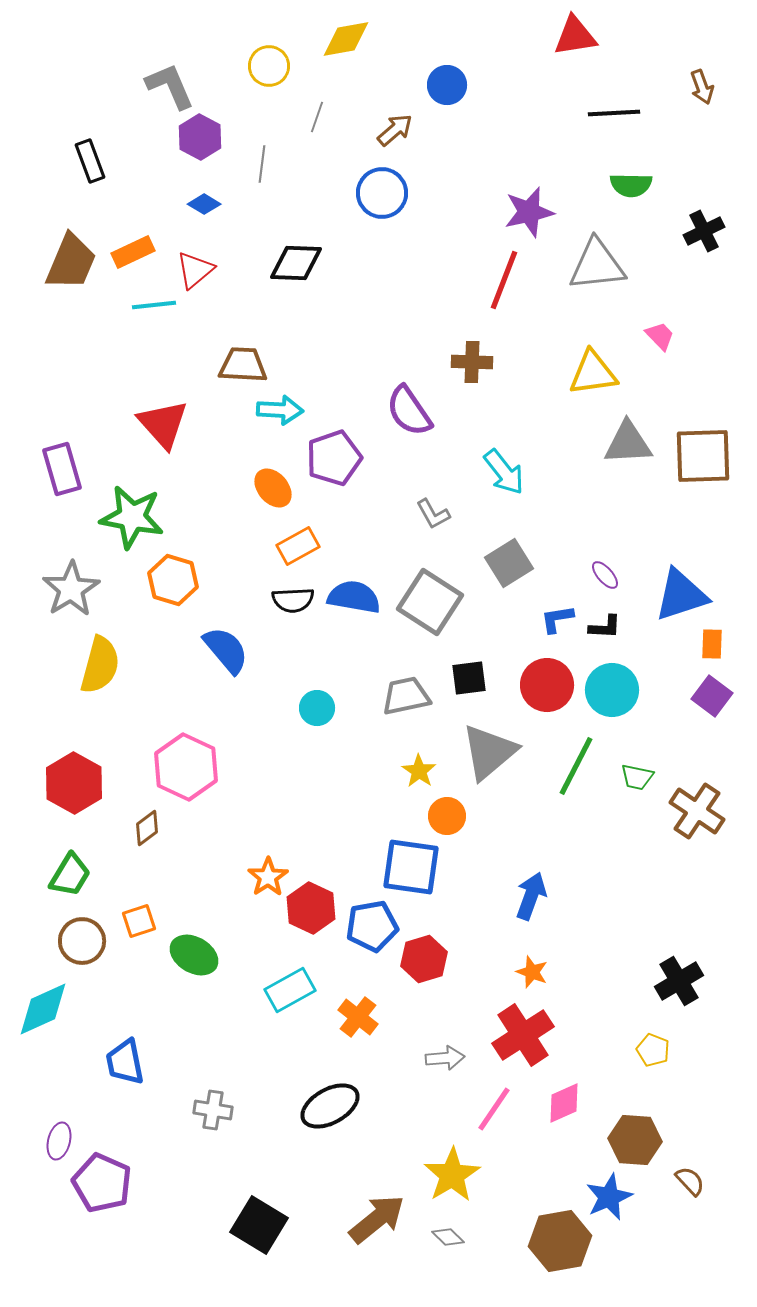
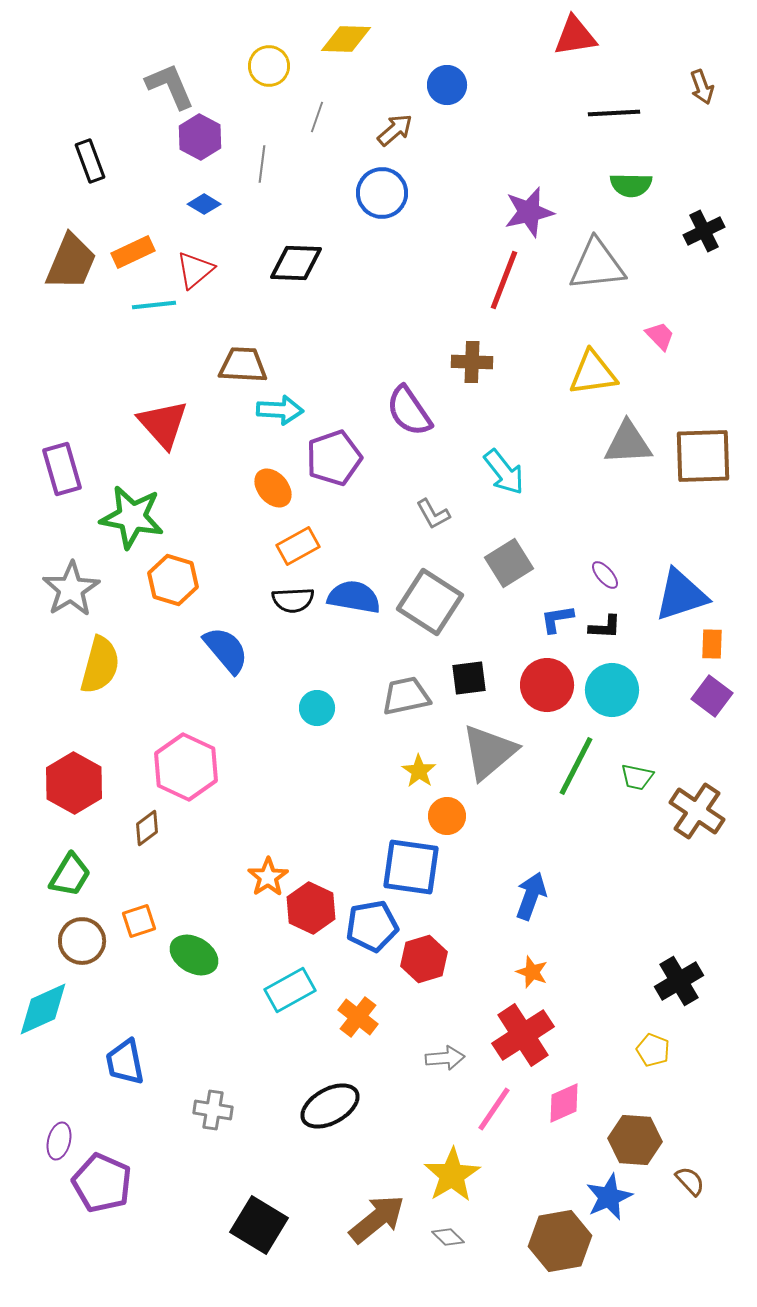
yellow diamond at (346, 39): rotated 12 degrees clockwise
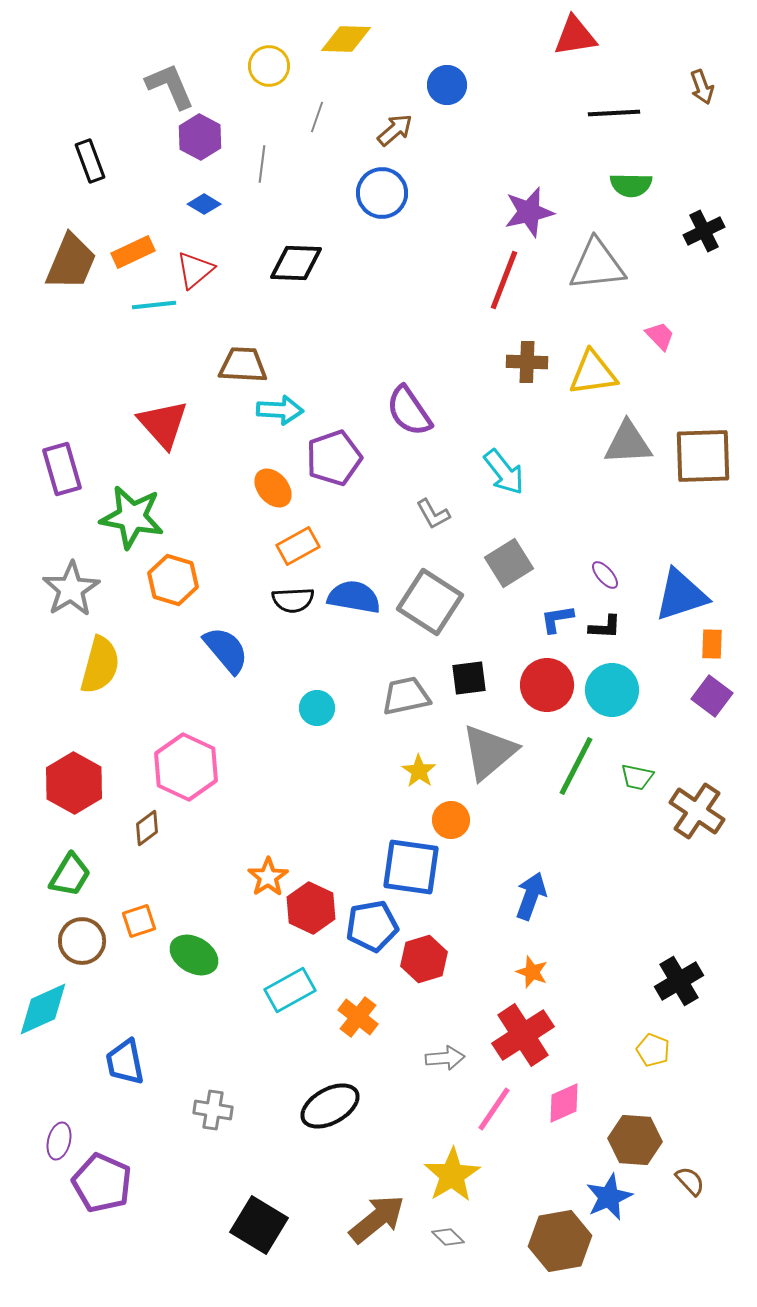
brown cross at (472, 362): moved 55 px right
orange circle at (447, 816): moved 4 px right, 4 px down
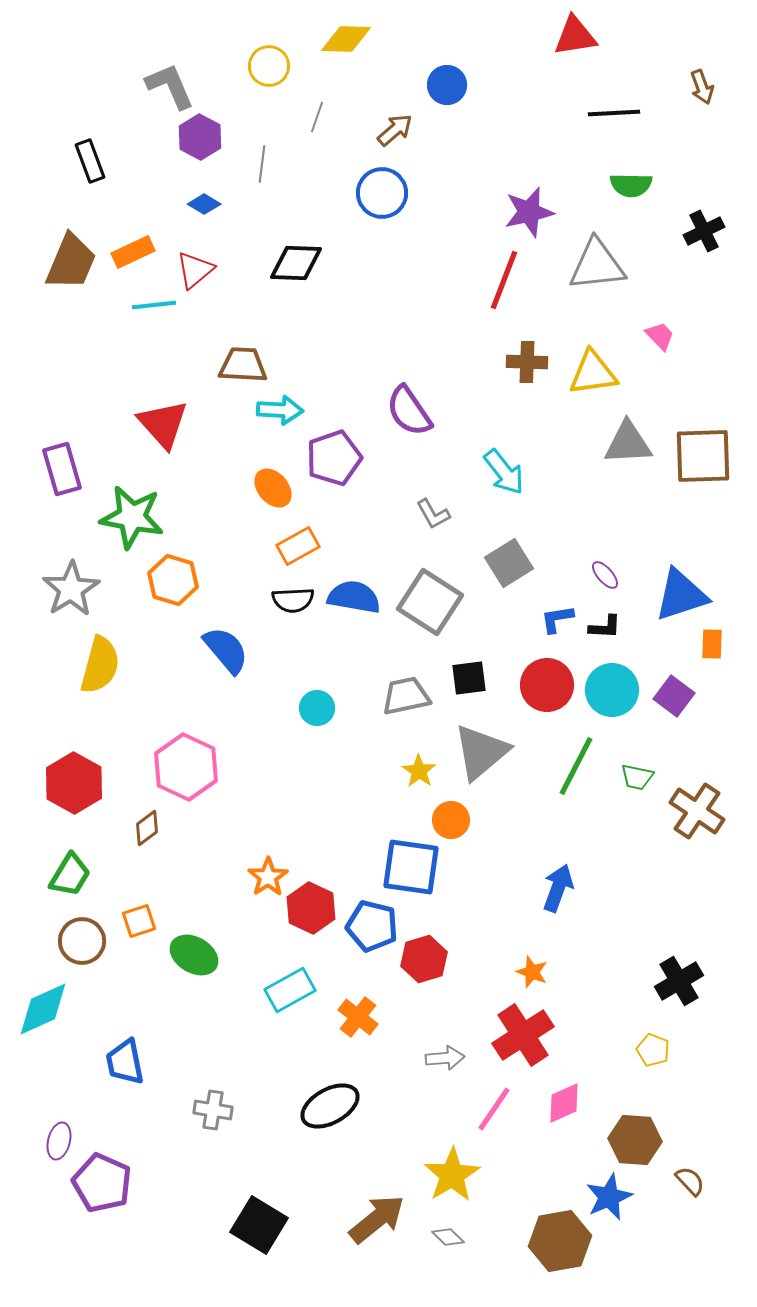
purple square at (712, 696): moved 38 px left
gray triangle at (489, 752): moved 8 px left
blue arrow at (531, 896): moved 27 px right, 8 px up
blue pentagon at (372, 926): rotated 24 degrees clockwise
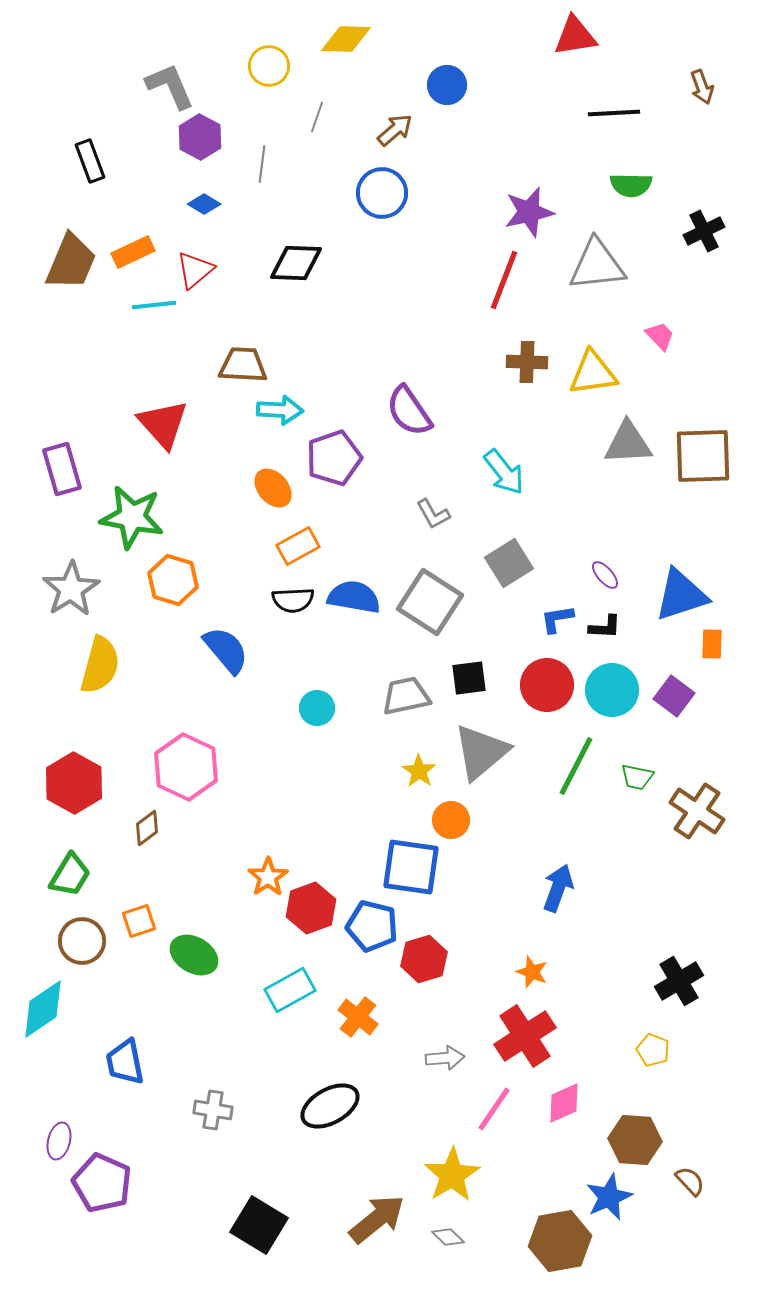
red hexagon at (311, 908): rotated 15 degrees clockwise
cyan diamond at (43, 1009): rotated 10 degrees counterclockwise
red cross at (523, 1035): moved 2 px right, 1 px down
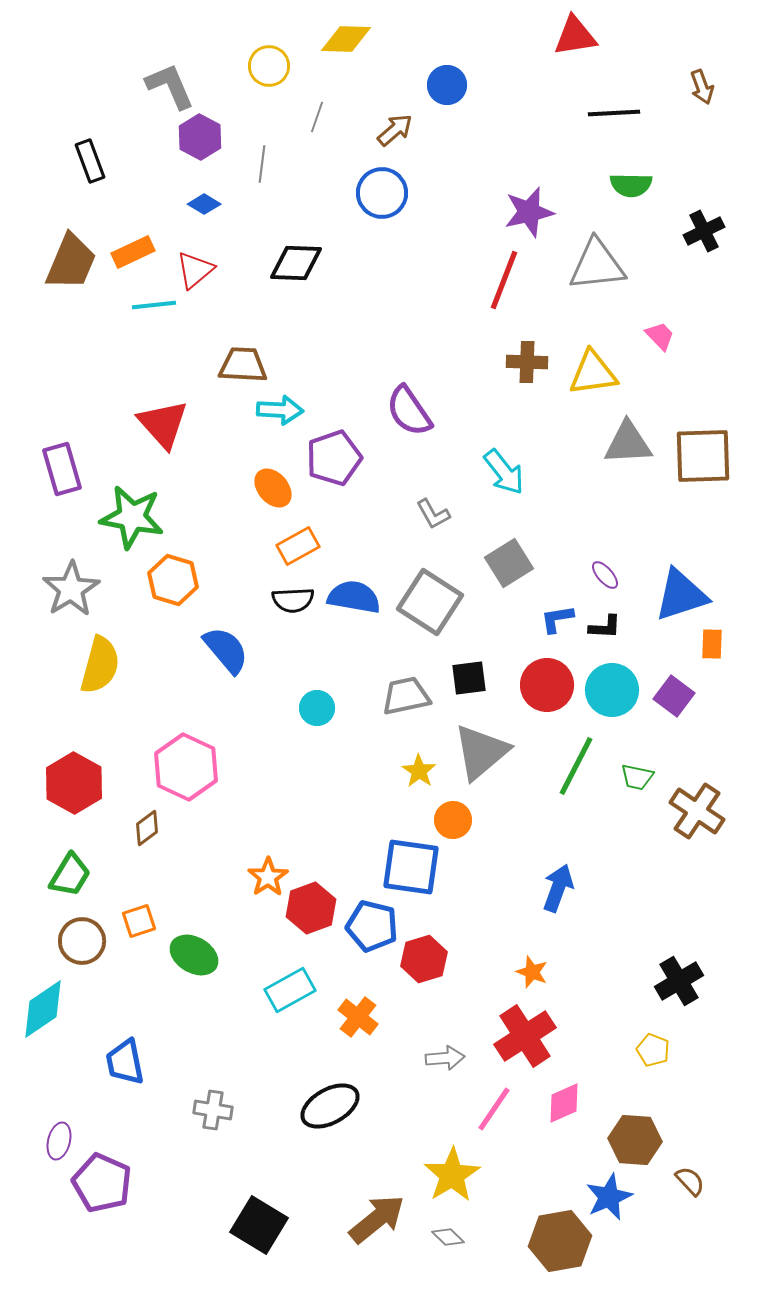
orange circle at (451, 820): moved 2 px right
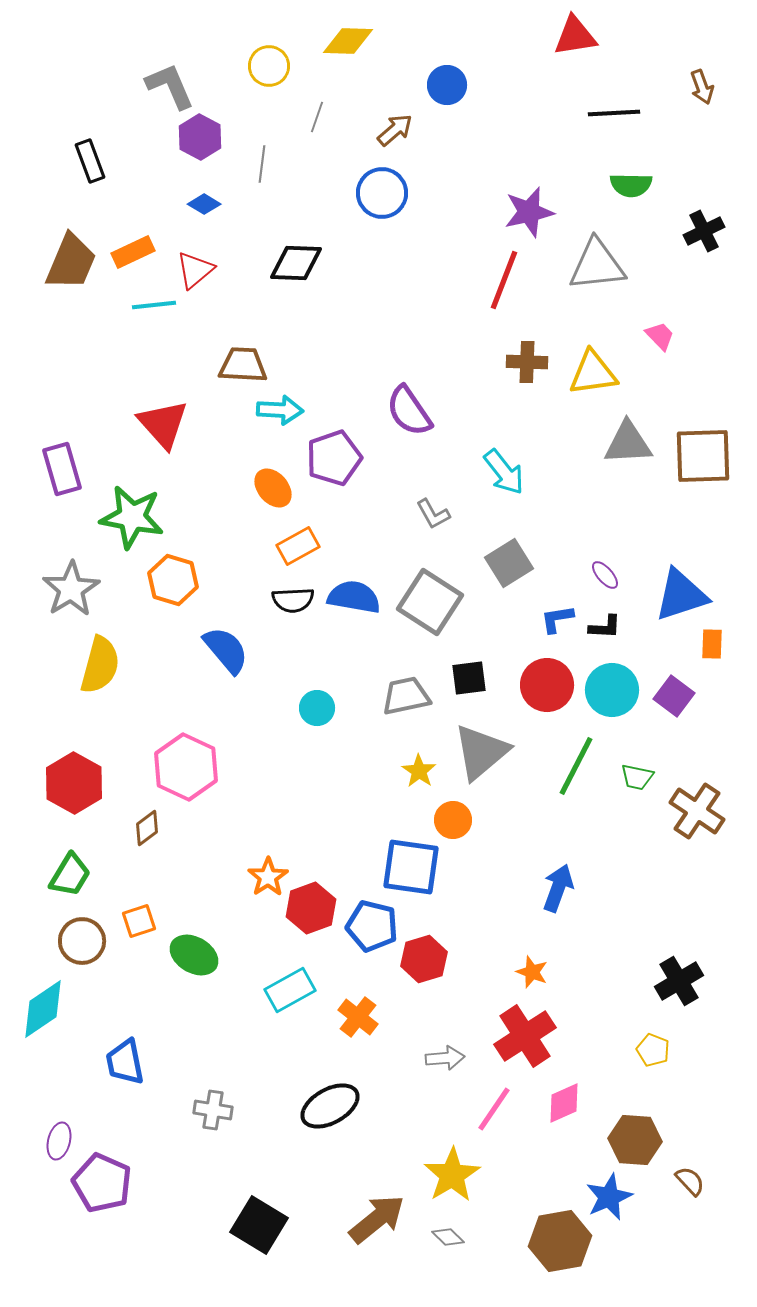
yellow diamond at (346, 39): moved 2 px right, 2 px down
